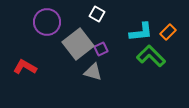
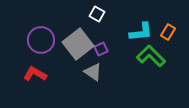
purple circle: moved 6 px left, 18 px down
orange rectangle: rotated 14 degrees counterclockwise
red L-shape: moved 10 px right, 7 px down
gray triangle: rotated 18 degrees clockwise
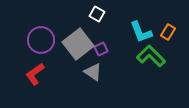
cyan L-shape: rotated 75 degrees clockwise
red L-shape: rotated 65 degrees counterclockwise
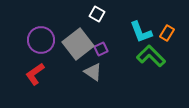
orange rectangle: moved 1 px left, 1 px down
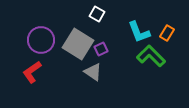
cyan L-shape: moved 2 px left
gray square: rotated 20 degrees counterclockwise
red L-shape: moved 3 px left, 2 px up
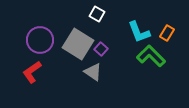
purple circle: moved 1 px left
purple square: rotated 24 degrees counterclockwise
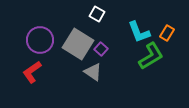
green L-shape: rotated 104 degrees clockwise
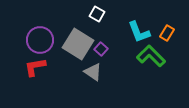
green L-shape: rotated 104 degrees counterclockwise
red L-shape: moved 3 px right, 5 px up; rotated 25 degrees clockwise
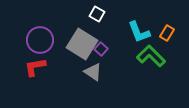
gray square: moved 4 px right
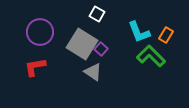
orange rectangle: moved 1 px left, 2 px down
purple circle: moved 8 px up
